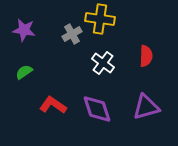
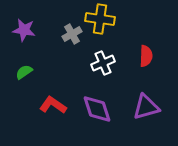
white cross: rotated 30 degrees clockwise
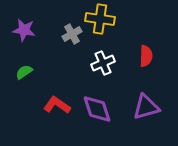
red L-shape: moved 4 px right
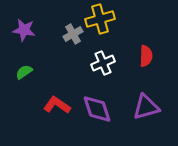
yellow cross: rotated 24 degrees counterclockwise
gray cross: moved 1 px right
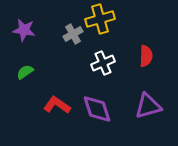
green semicircle: moved 1 px right
purple triangle: moved 2 px right, 1 px up
